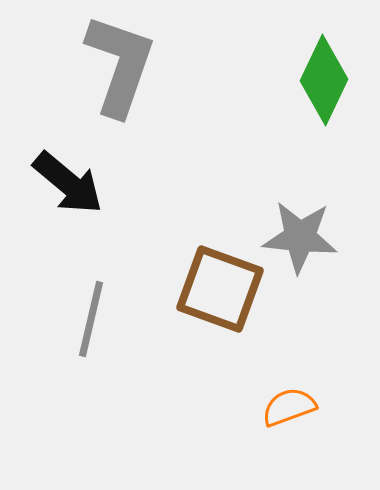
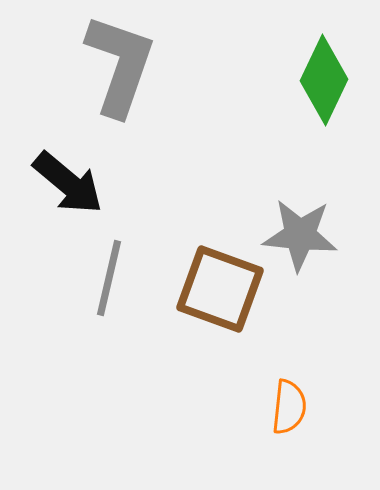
gray star: moved 2 px up
gray line: moved 18 px right, 41 px up
orange semicircle: rotated 116 degrees clockwise
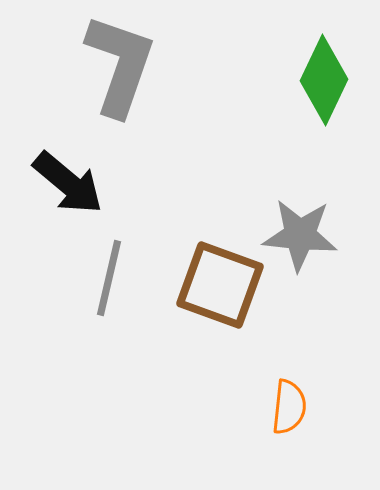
brown square: moved 4 px up
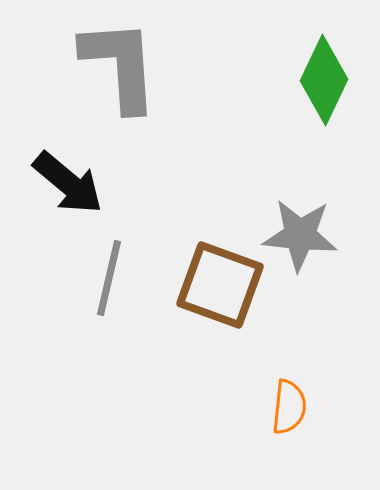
gray L-shape: rotated 23 degrees counterclockwise
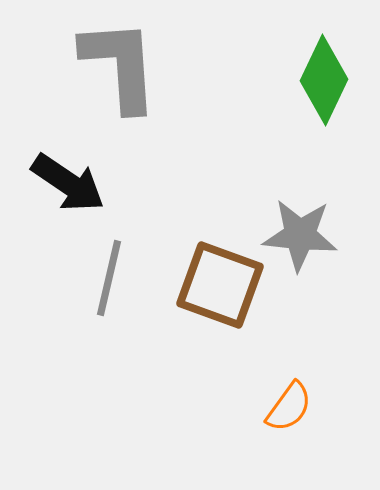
black arrow: rotated 6 degrees counterclockwise
orange semicircle: rotated 30 degrees clockwise
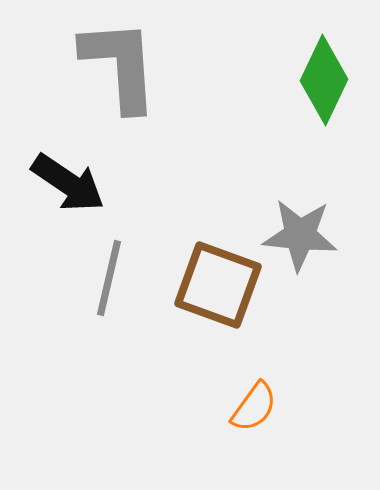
brown square: moved 2 px left
orange semicircle: moved 35 px left
